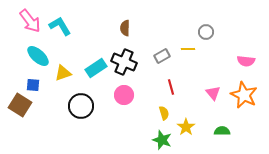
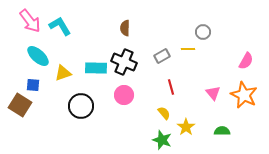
gray circle: moved 3 px left
pink semicircle: rotated 66 degrees counterclockwise
cyan rectangle: rotated 35 degrees clockwise
yellow semicircle: rotated 24 degrees counterclockwise
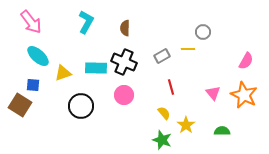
pink arrow: moved 1 px right, 1 px down
cyan L-shape: moved 26 px right, 4 px up; rotated 60 degrees clockwise
yellow star: moved 2 px up
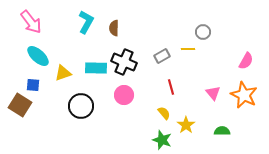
brown semicircle: moved 11 px left
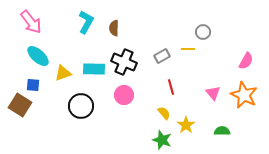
cyan rectangle: moved 2 px left, 1 px down
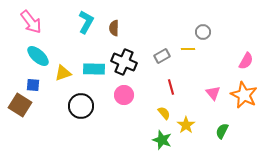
green semicircle: rotated 63 degrees counterclockwise
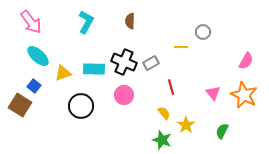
brown semicircle: moved 16 px right, 7 px up
yellow line: moved 7 px left, 2 px up
gray rectangle: moved 11 px left, 7 px down
blue square: moved 1 px right, 1 px down; rotated 32 degrees clockwise
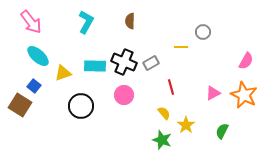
cyan rectangle: moved 1 px right, 3 px up
pink triangle: rotated 42 degrees clockwise
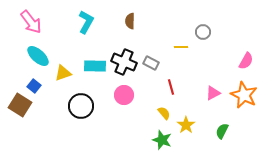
gray rectangle: rotated 56 degrees clockwise
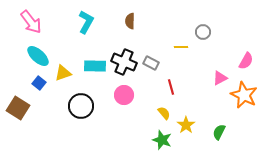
blue square: moved 5 px right, 3 px up
pink triangle: moved 7 px right, 15 px up
brown square: moved 2 px left, 3 px down
green semicircle: moved 3 px left, 1 px down
